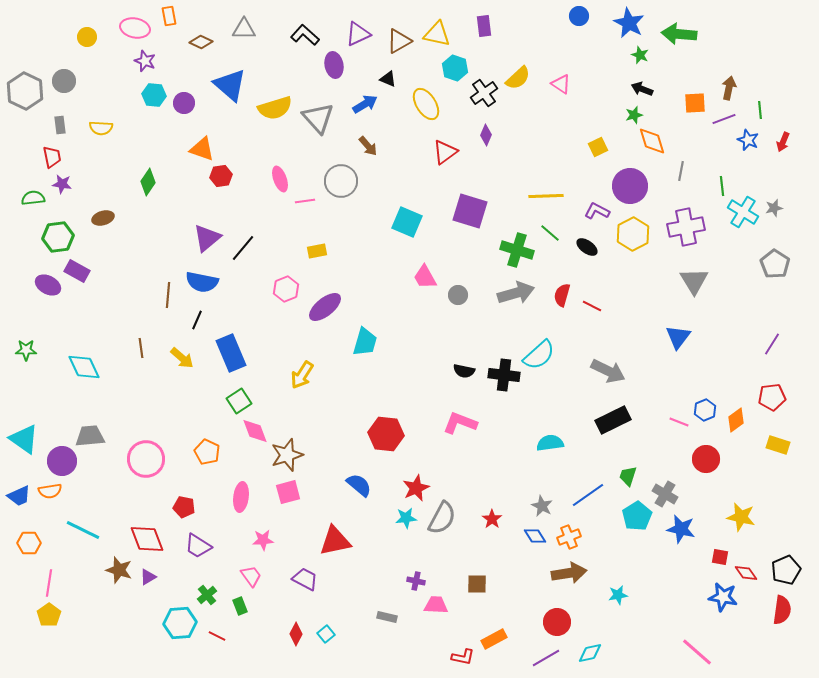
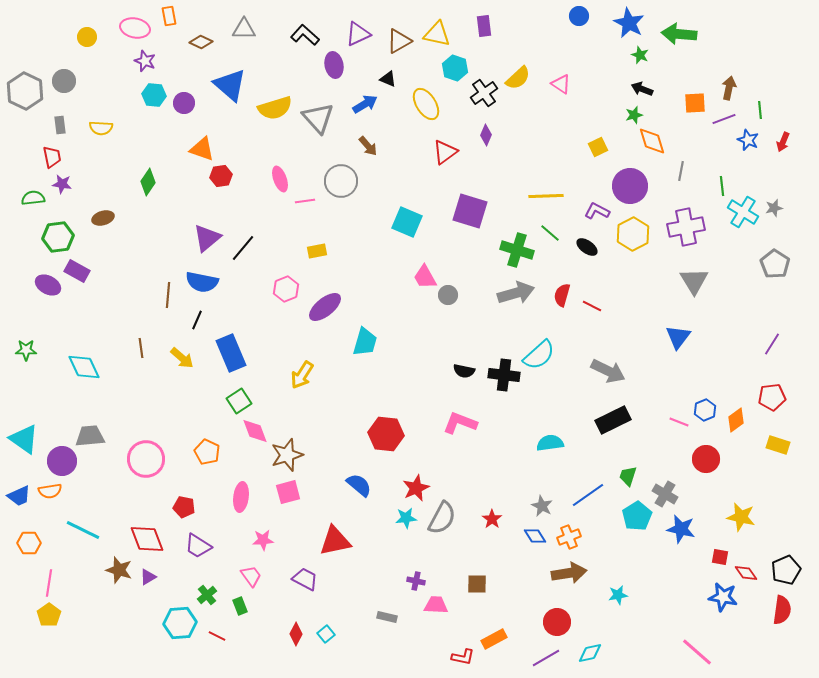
gray circle at (458, 295): moved 10 px left
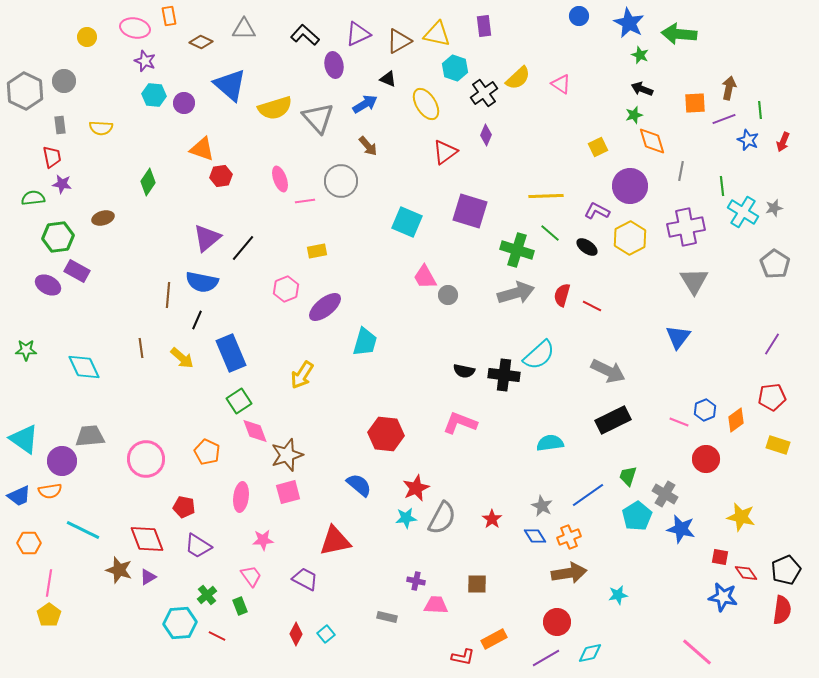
yellow hexagon at (633, 234): moved 3 px left, 4 px down
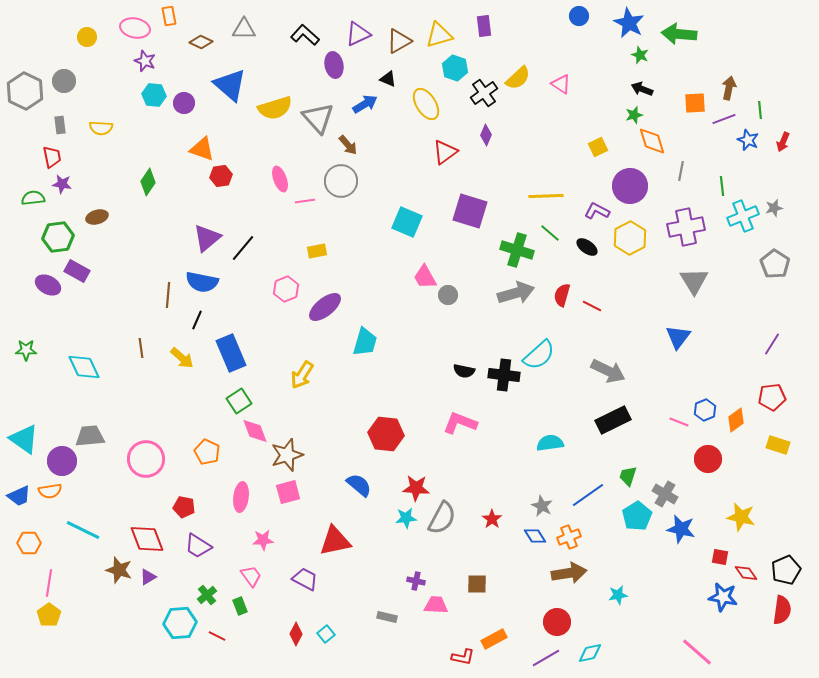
yellow triangle at (437, 34): moved 2 px right, 1 px down; rotated 28 degrees counterclockwise
brown arrow at (368, 146): moved 20 px left, 1 px up
cyan cross at (743, 212): moved 4 px down; rotated 36 degrees clockwise
brown ellipse at (103, 218): moved 6 px left, 1 px up
red circle at (706, 459): moved 2 px right
red star at (416, 488): rotated 28 degrees clockwise
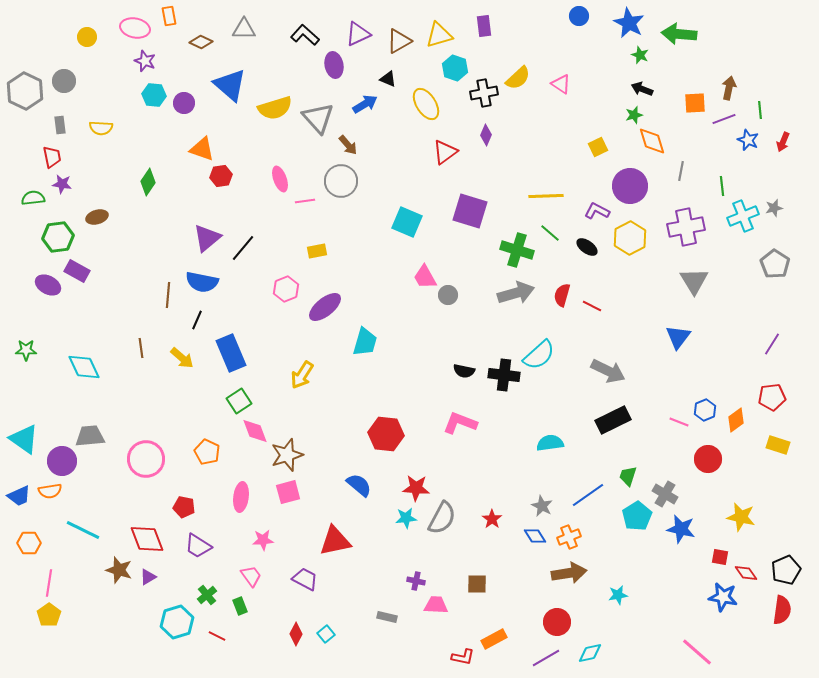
black cross at (484, 93): rotated 24 degrees clockwise
cyan hexagon at (180, 623): moved 3 px left, 1 px up; rotated 12 degrees counterclockwise
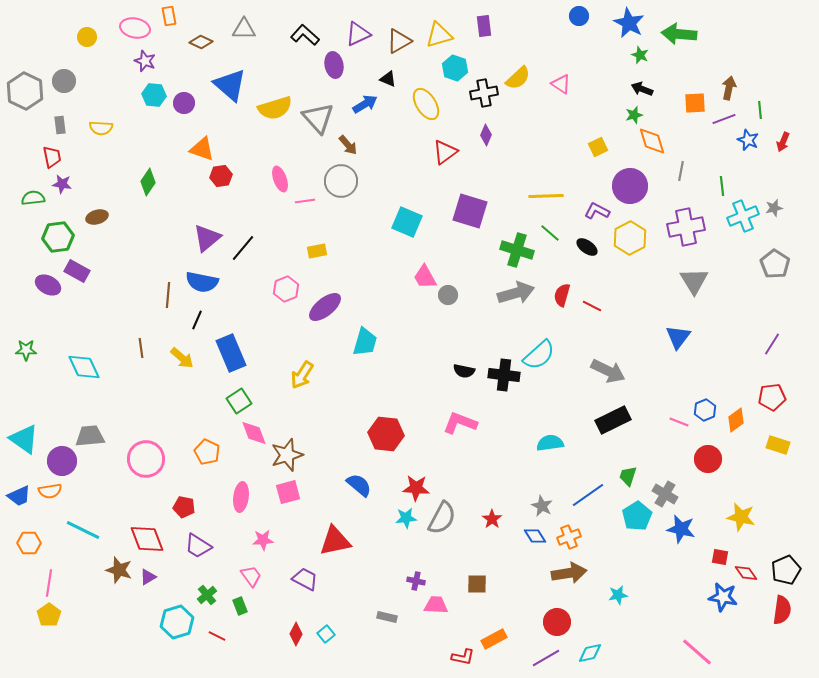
pink diamond at (255, 431): moved 1 px left, 2 px down
